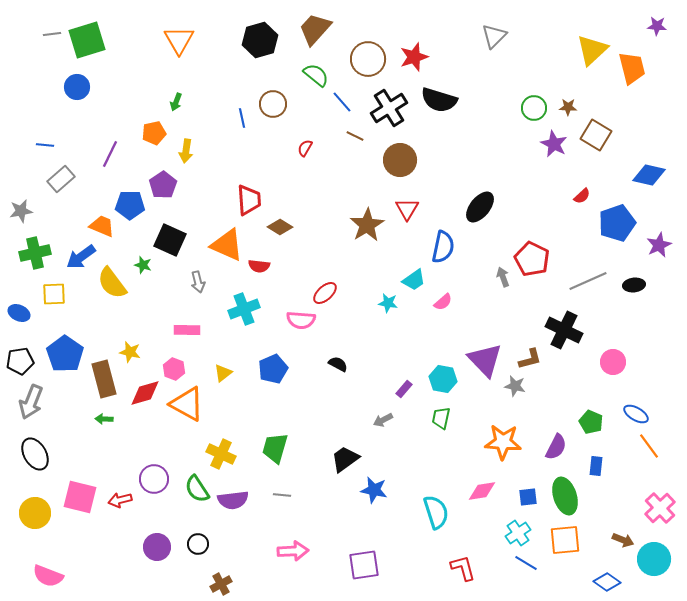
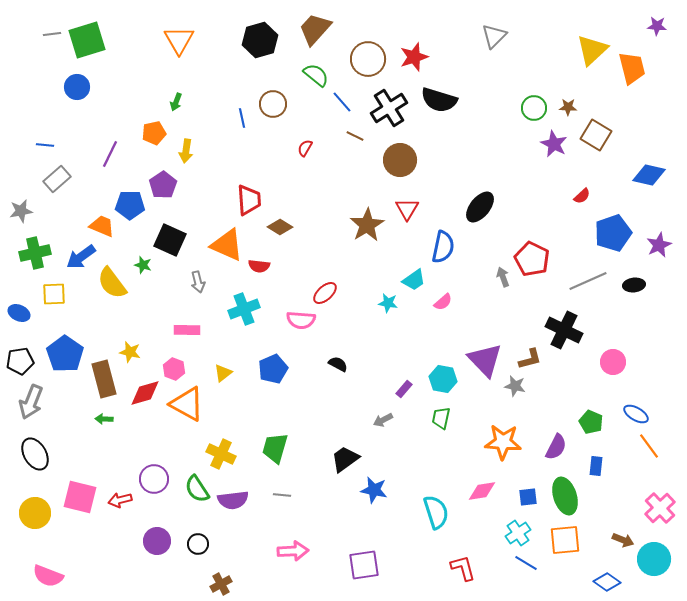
gray rectangle at (61, 179): moved 4 px left
blue pentagon at (617, 223): moved 4 px left, 10 px down
purple circle at (157, 547): moved 6 px up
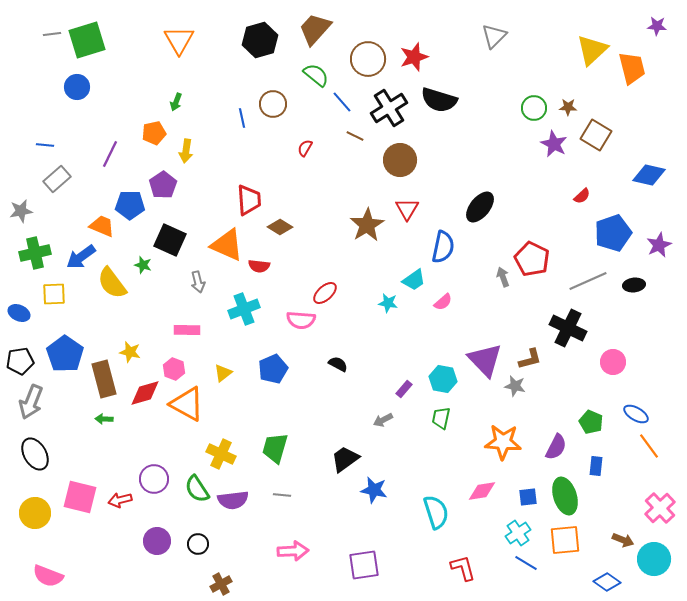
black cross at (564, 330): moved 4 px right, 2 px up
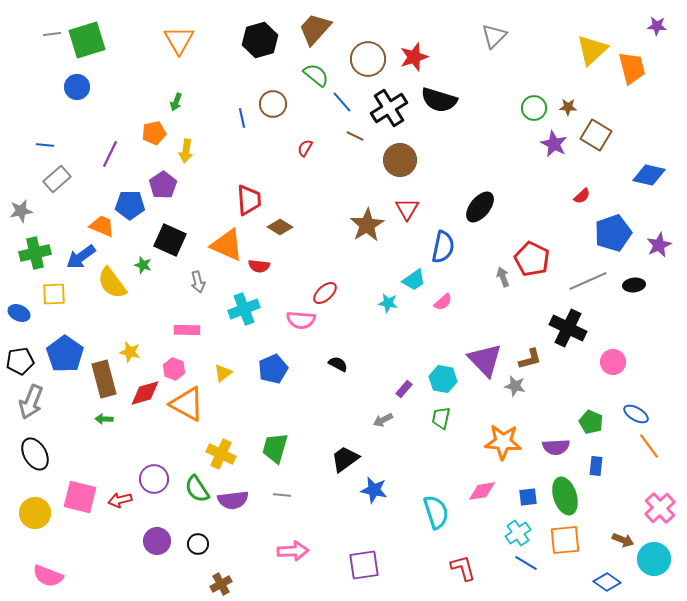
purple semicircle at (556, 447): rotated 60 degrees clockwise
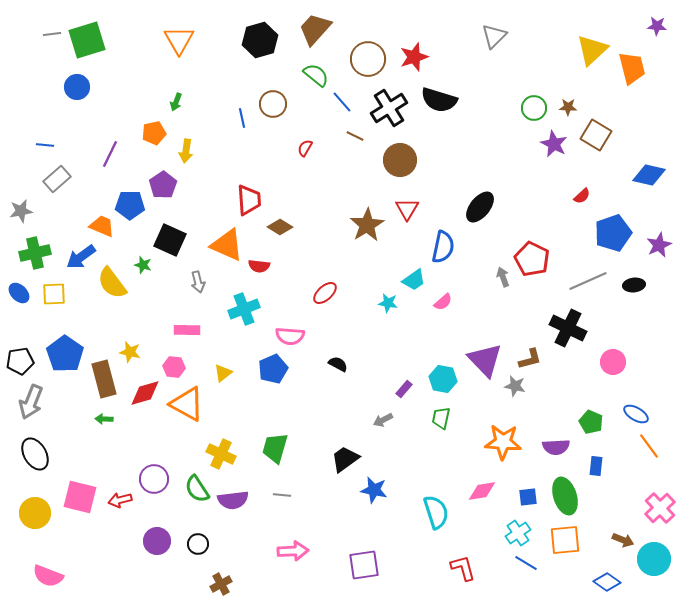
blue ellipse at (19, 313): moved 20 px up; rotated 20 degrees clockwise
pink semicircle at (301, 320): moved 11 px left, 16 px down
pink hexagon at (174, 369): moved 2 px up; rotated 15 degrees counterclockwise
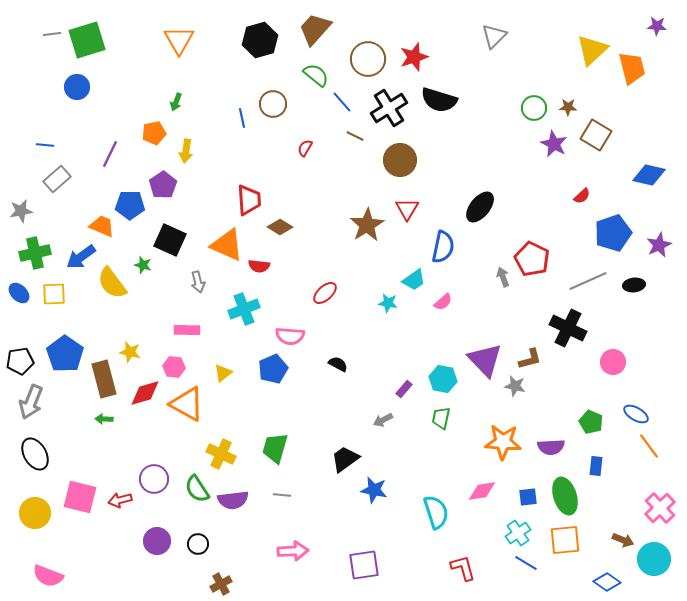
purple semicircle at (556, 447): moved 5 px left
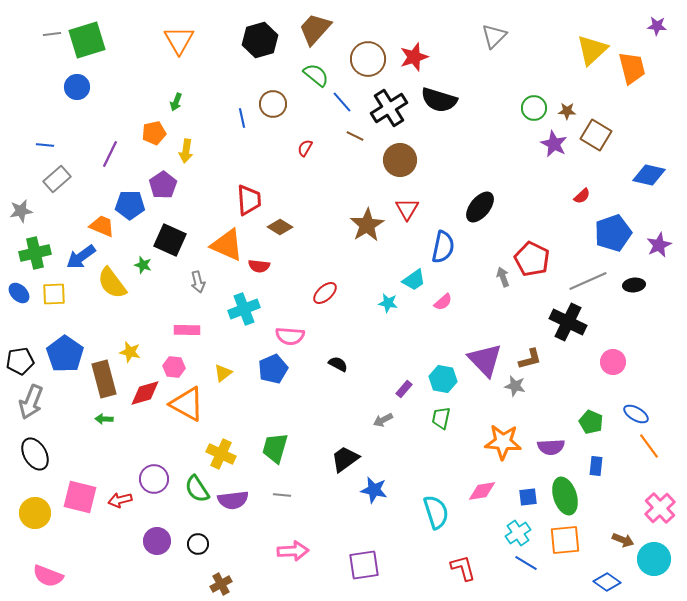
brown star at (568, 107): moved 1 px left, 4 px down
black cross at (568, 328): moved 6 px up
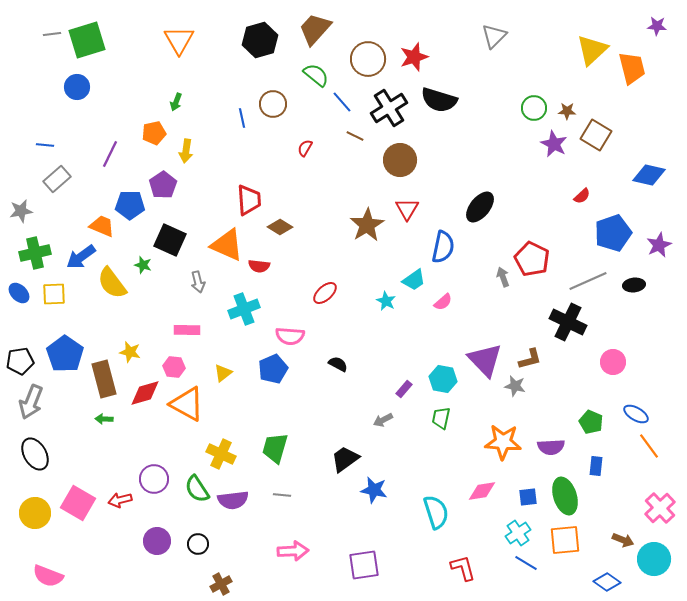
cyan star at (388, 303): moved 2 px left, 2 px up; rotated 18 degrees clockwise
pink square at (80, 497): moved 2 px left, 6 px down; rotated 16 degrees clockwise
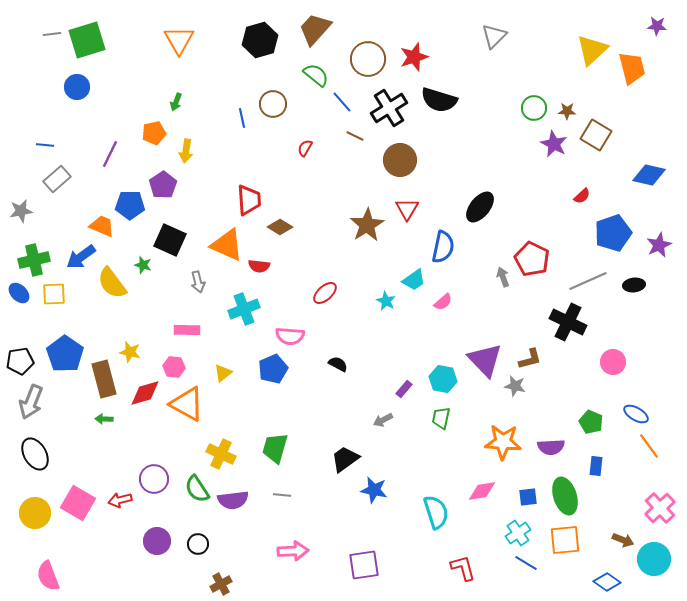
green cross at (35, 253): moved 1 px left, 7 px down
pink semicircle at (48, 576): rotated 48 degrees clockwise
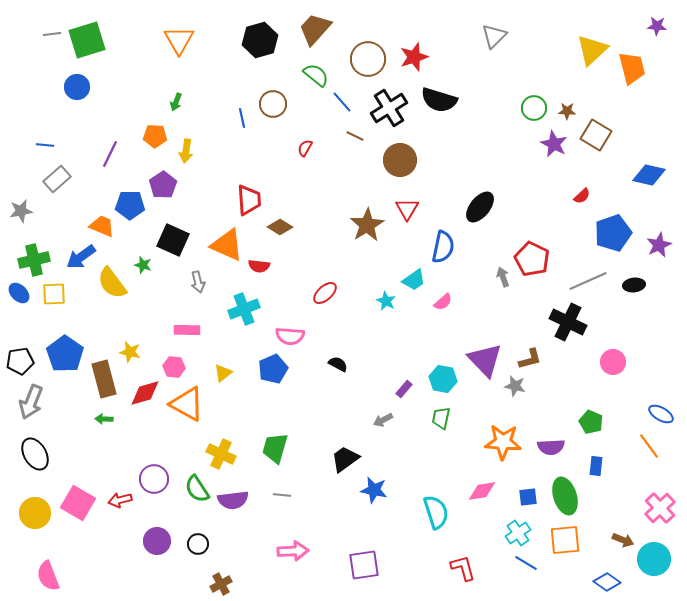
orange pentagon at (154, 133): moved 1 px right, 3 px down; rotated 15 degrees clockwise
black square at (170, 240): moved 3 px right
blue ellipse at (636, 414): moved 25 px right
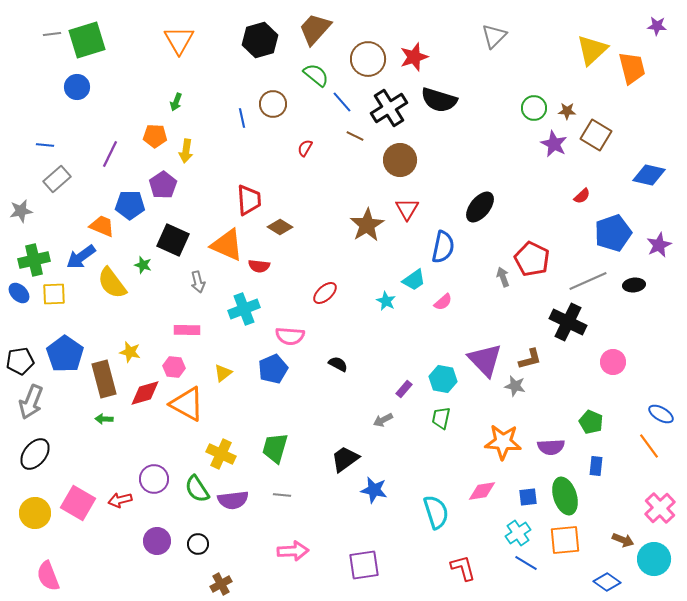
black ellipse at (35, 454): rotated 68 degrees clockwise
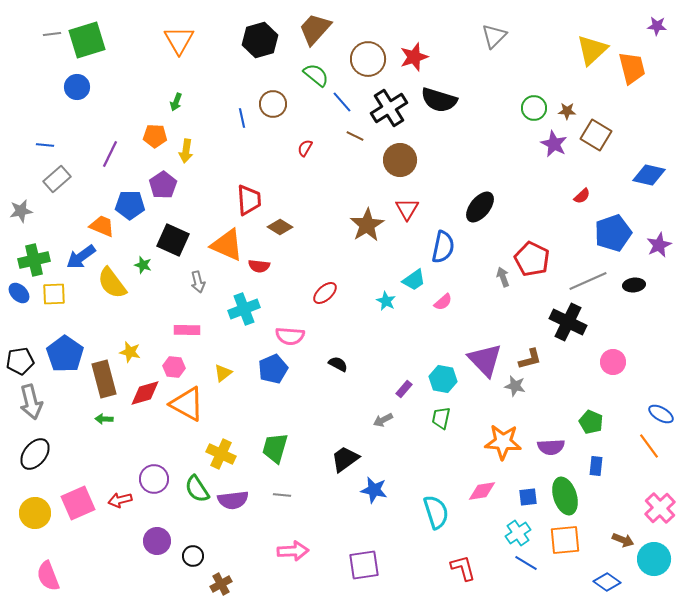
gray arrow at (31, 402): rotated 36 degrees counterclockwise
pink square at (78, 503): rotated 36 degrees clockwise
black circle at (198, 544): moved 5 px left, 12 px down
